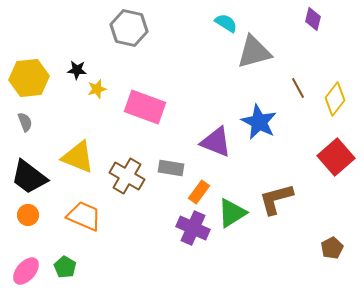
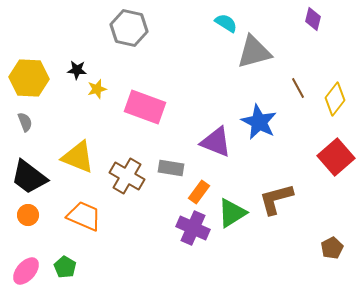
yellow hexagon: rotated 9 degrees clockwise
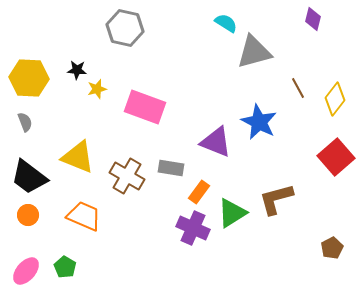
gray hexagon: moved 4 px left
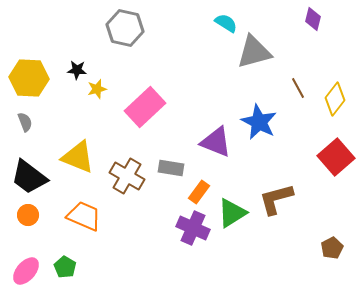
pink rectangle: rotated 63 degrees counterclockwise
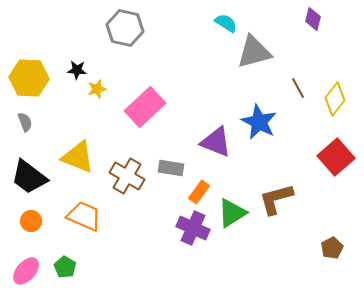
orange circle: moved 3 px right, 6 px down
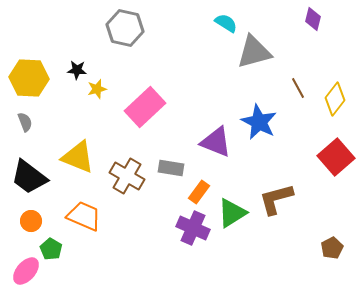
green pentagon: moved 14 px left, 18 px up
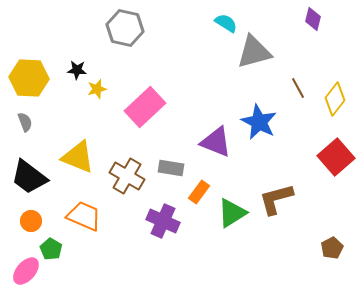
purple cross: moved 30 px left, 7 px up
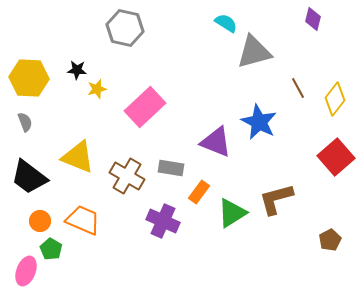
orange trapezoid: moved 1 px left, 4 px down
orange circle: moved 9 px right
brown pentagon: moved 2 px left, 8 px up
pink ellipse: rotated 20 degrees counterclockwise
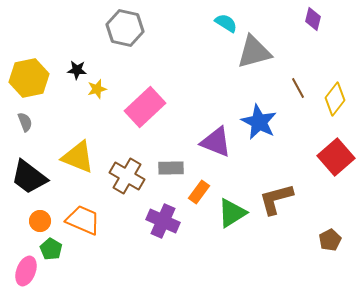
yellow hexagon: rotated 15 degrees counterclockwise
gray rectangle: rotated 10 degrees counterclockwise
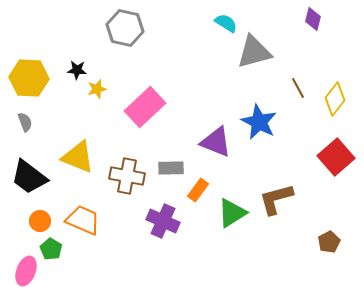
yellow hexagon: rotated 15 degrees clockwise
brown cross: rotated 20 degrees counterclockwise
orange rectangle: moved 1 px left, 2 px up
brown pentagon: moved 1 px left, 2 px down
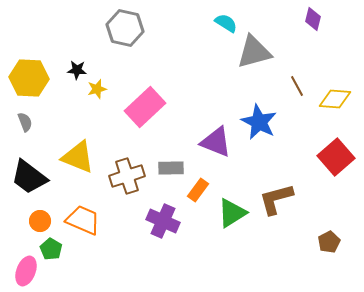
brown line: moved 1 px left, 2 px up
yellow diamond: rotated 56 degrees clockwise
brown cross: rotated 28 degrees counterclockwise
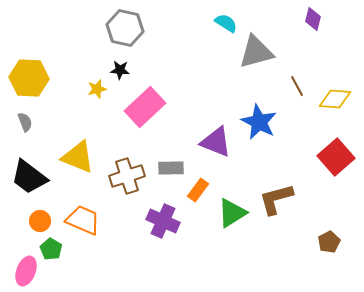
gray triangle: moved 2 px right
black star: moved 43 px right
